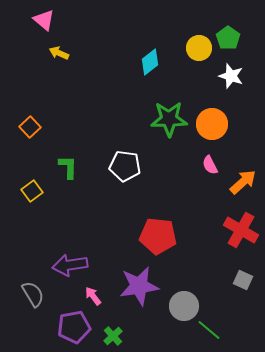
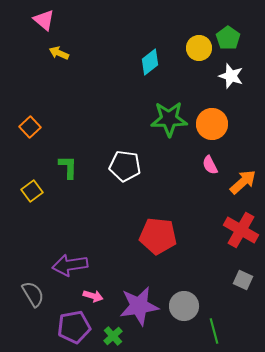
purple star: moved 20 px down
pink arrow: rotated 144 degrees clockwise
green line: moved 5 px right, 1 px down; rotated 35 degrees clockwise
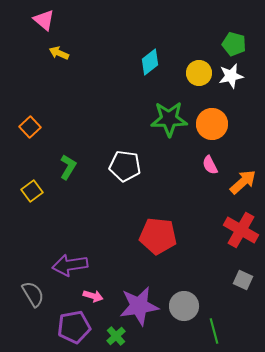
green pentagon: moved 6 px right, 6 px down; rotated 20 degrees counterclockwise
yellow circle: moved 25 px down
white star: rotated 30 degrees counterclockwise
green L-shape: rotated 30 degrees clockwise
green cross: moved 3 px right
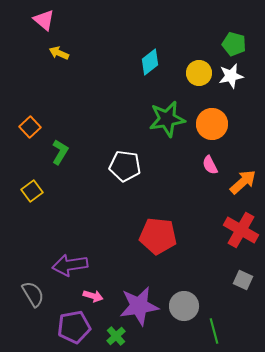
green star: moved 2 px left; rotated 9 degrees counterclockwise
green L-shape: moved 8 px left, 15 px up
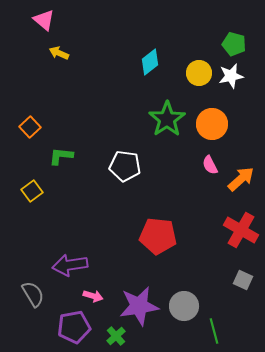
green star: rotated 24 degrees counterclockwise
green L-shape: moved 1 px right, 4 px down; rotated 115 degrees counterclockwise
orange arrow: moved 2 px left, 3 px up
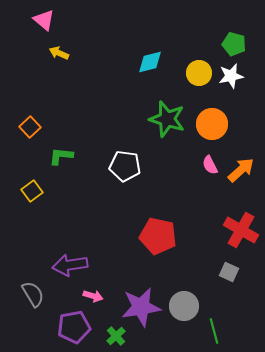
cyan diamond: rotated 24 degrees clockwise
green star: rotated 21 degrees counterclockwise
orange arrow: moved 9 px up
red pentagon: rotated 6 degrees clockwise
gray square: moved 14 px left, 8 px up
purple star: moved 2 px right, 1 px down
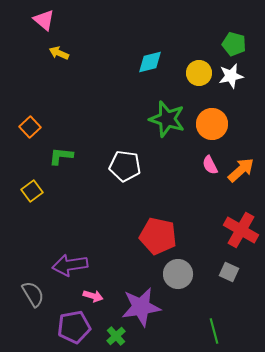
gray circle: moved 6 px left, 32 px up
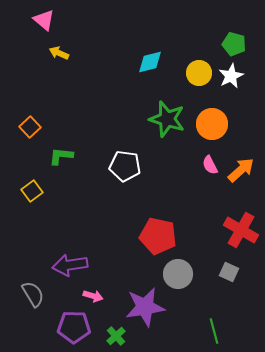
white star: rotated 15 degrees counterclockwise
purple star: moved 4 px right
purple pentagon: rotated 12 degrees clockwise
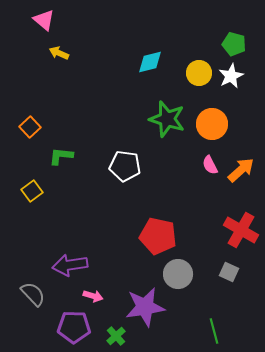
gray semicircle: rotated 12 degrees counterclockwise
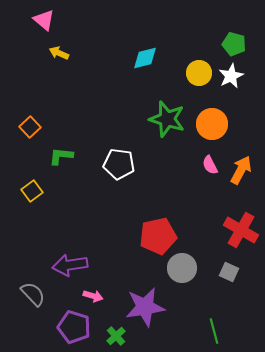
cyan diamond: moved 5 px left, 4 px up
white pentagon: moved 6 px left, 2 px up
orange arrow: rotated 20 degrees counterclockwise
red pentagon: rotated 24 degrees counterclockwise
gray circle: moved 4 px right, 6 px up
purple pentagon: rotated 16 degrees clockwise
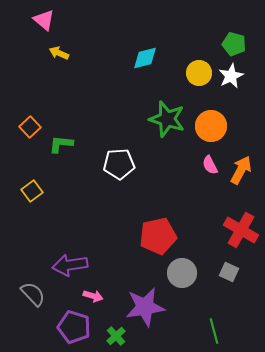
orange circle: moved 1 px left, 2 px down
green L-shape: moved 12 px up
white pentagon: rotated 12 degrees counterclockwise
gray circle: moved 5 px down
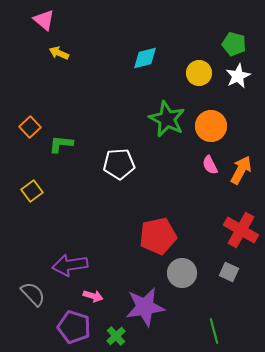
white star: moved 7 px right
green star: rotated 9 degrees clockwise
